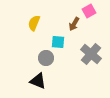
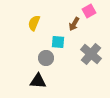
black triangle: rotated 18 degrees counterclockwise
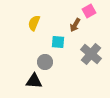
brown arrow: moved 1 px right, 1 px down
gray circle: moved 1 px left, 4 px down
black triangle: moved 4 px left
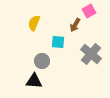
gray circle: moved 3 px left, 1 px up
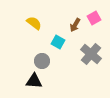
pink square: moved 5 px right, 7 px down
yellow semicircle: rotated 105 degrees clockwise
cyan square: rotated 24 degrees clockwise
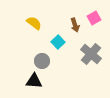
brown arrow: rotated 48 degrees counterclockwise
cyan square: rotated 16 degrees clockwise
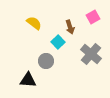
pink square: moved 1 px left, 1 px up
brown arrow: moved 5 px left, 2 px down
gray circle: moved 4 px right
black triangle: moved 6 px left, 1 px up
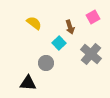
cyan square: moved 1 px right, 1 px down
gray circle: moved 2 px down
black triangle: moved 3 px down
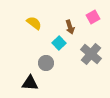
black triangle: moved 2 px right
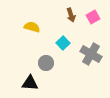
yellow semicircle: moved 2 px left, 4 px down; rotated 21 degrees counterclockwise
brown arrow: moved 1 px right, 12 px up
cyan square: moved 4 px right
gray cross: rotated 10 degrees counterclockwise
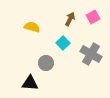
brown arrow: moved 1 px left, 4 px down; rotated 136 degrees counterclockwise
